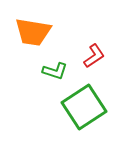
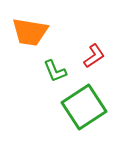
orange trapezoid: moved 3 px left
green L-shape: rotated 50 degrees clockwise
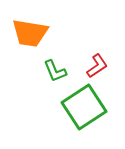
orange trapezoid: moved 1 px down
red L-shape: moved 3 px right, 10 px down
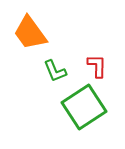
orange trapezoid: rotated 45 degrees clockwise
red L-shape: rotated 55 degrees counterclockwise
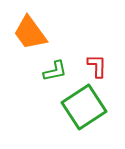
green L-shape: rotated 80 degrees counterclockwise
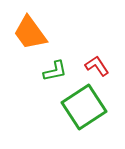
red L-shape: rotated 35 degrees counterclockwise
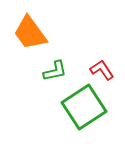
red L-shape: moved 5 px right, 4 px down
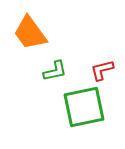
red L-shape: rotated 70 degrees counterclockwise
green square: rotated 21 degrees clockwise
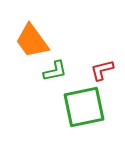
orange trapezoid: moved 2 px right, 8 px down
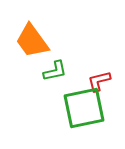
red L-shape: moved 3 px left, 11 px down
green square: moved 1 px down
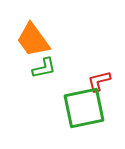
orange trapezoid: moved 1 px right, 1 px up
green L-shape: moved 11 px left, 3 px up
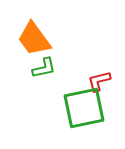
orange trapezoid: moved 1 px right, 1 px up
